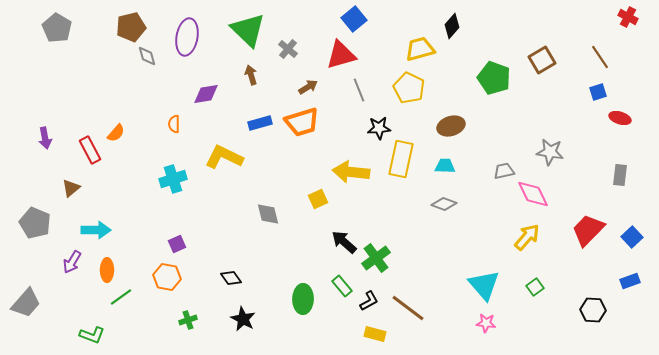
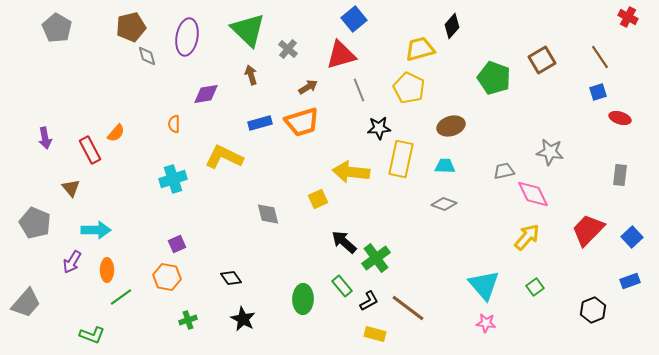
brown triangle at (71, 188): rotated 30 degrees counterclockwise
black hexagon at (593, 310): rotated 25 degrees counterclockwise
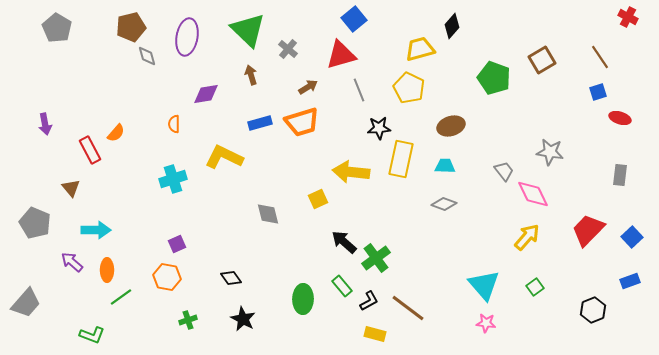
purple arrow at (45, 138): moved 14 px up
gray trapezoid at (504, 171): rotated 65 degrees clockwise
purple arrow at (72, 262): rotated 100 degrees clockwise
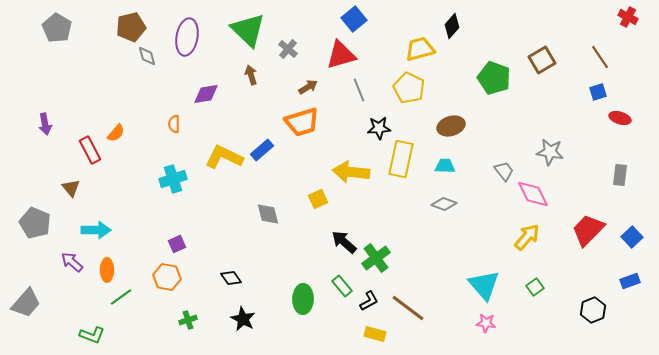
blue rectangle at (260, 123): moved 2 px right, 27 px down; rotated 25 degrees counterclockwise
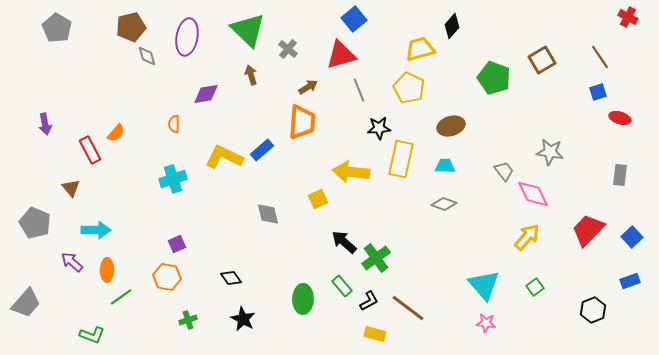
orange trapezoid at (302, 122): rotated 69 degrees counterclockwise
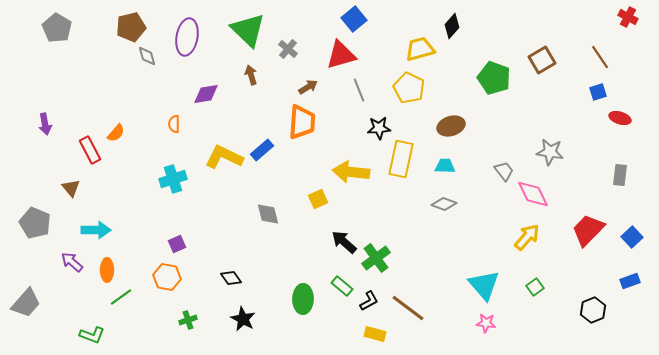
green rectangle at (342, 286): rotated 10 degrees counterclockwise
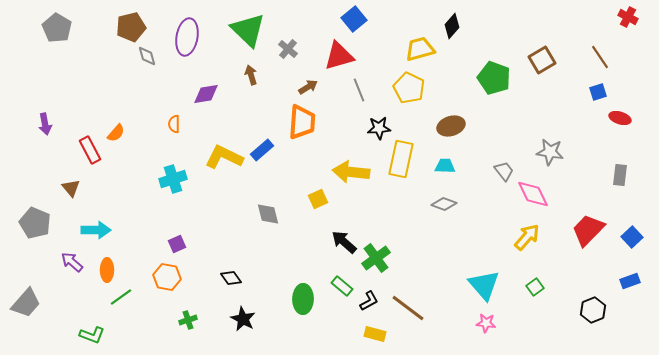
red triangle at (341, 55): moved 2 px left, 1 px down
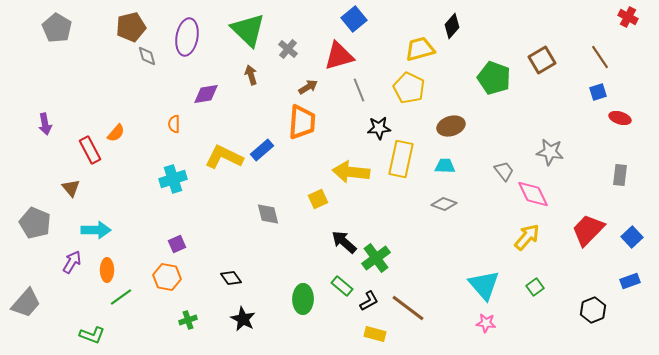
purple arrow at (72, 262): rotated 80 degrees clockwise
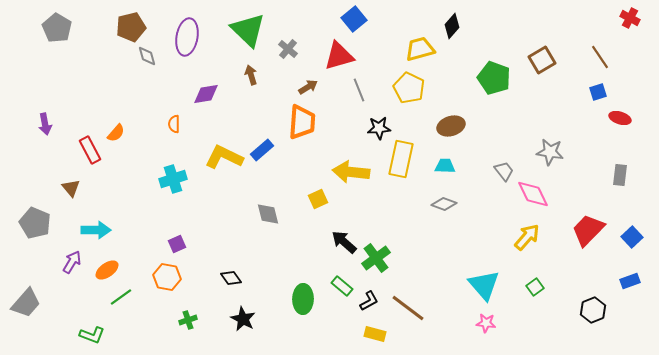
red cross at (628, 17): moved 2 px right, 1 px down
orange ellipse at (107, 270): rotated 55 degrees clockwise
